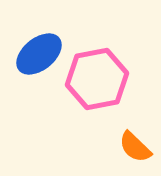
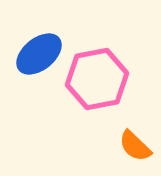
orange semicircle: moved 1 px up
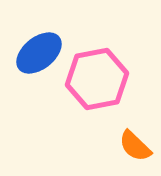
blue ellipse: moved 1 px up
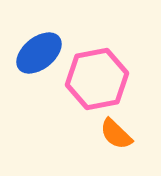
orange semicircle: moved 19 px left, 12 px up
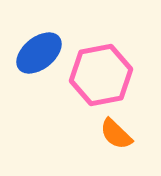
pink hexagon: moved 4 px right, 4 px up
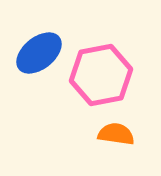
orange semicircle: rotated 144 degrees clockwise
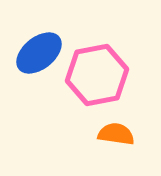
pink hexagon: moved 4 px left
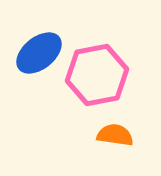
orange semicircle: moved 1 px left, 1 px down
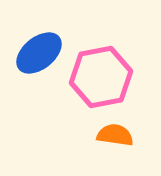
pink hexagon: moved 4 px right, 2 px down
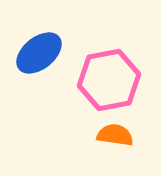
pink hexagon: moved 8 px right, 3 px down
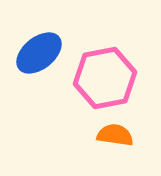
pink hexagon: moved 4 px left, 2 px up
